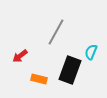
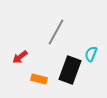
cyan semicircle: moved 2 px down
red arrow: moved 1 px down
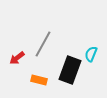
gray line: moved 13 px left, 12 px down
red arrow: moved 3 px left, 1 px down
orange rectangle: moved 1 px down
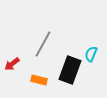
red arrow: moved 5 px left, 6 px down
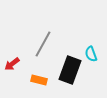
cyan semicircle: rotated 42 degrees counterclockwise
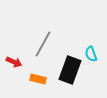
red arrow: moved 2 px right, 2 px up; rotated 119 degrees counterclockwise
orange rectangle: moved 1 px left, 1 px up
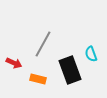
red arrow: moved 1 px down
black rectangle: rotated 40 degrees counterclockwise
